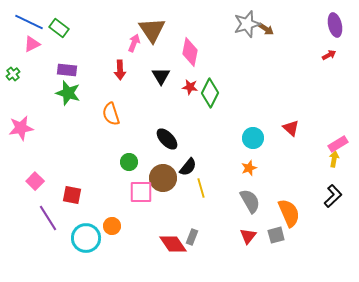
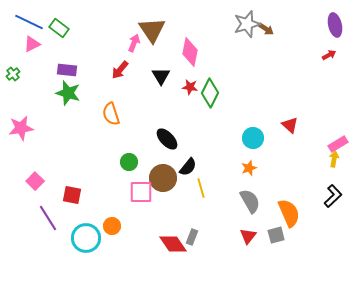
red arrow at (120, 70): rotated 42 degrees clockwise
red triangle at (291, 128): moved 1 px left, 3 px up
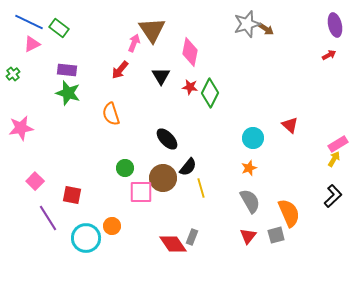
yellow arrow at (334, 159): rotated 21 degrees clockwise
green circle at (129, 162): moved 4 px left, 6 px down
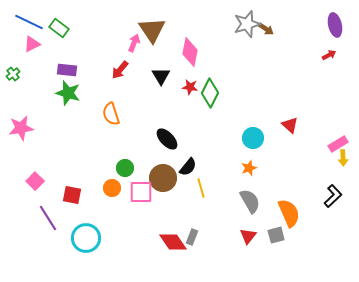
yellow arrow at (334, 159): moved 9 px right, 1 px up; rotated 147 degrees clockwise
orange circle at (112, 226): moved 38 px up
red diamond at (173, 244): moved 2 px up
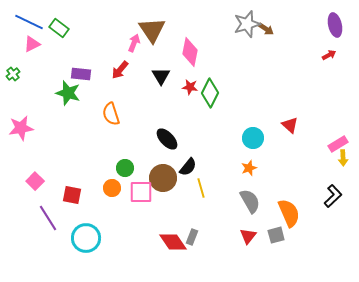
purple rectangle at (67, 70): moved 14 px right, 4 px down
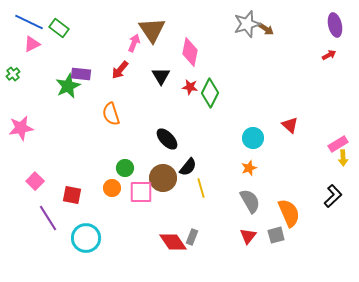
green star at (68, 93): moved 7 px up; rotated 30 degrees clockwise
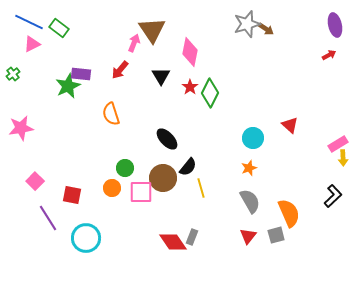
red star at (190, 87): rotated 28 degrees clockwise
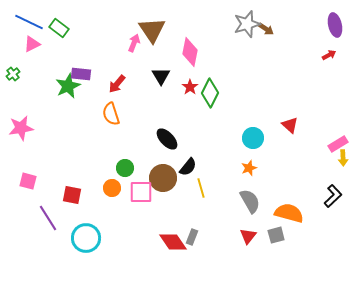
red arrow at (120, 70): moved 3 px left, 14 px down
pink square at (35, 181): moved 7 px left; rotated 30 degrees counterclockwise
orange semicircle at (289, 213): rotated 52 degrees counterclockwise
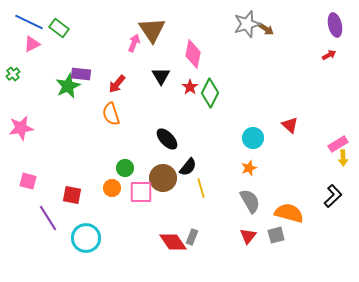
pink diamond at (190, 52): moved 3 px right, 2 px down
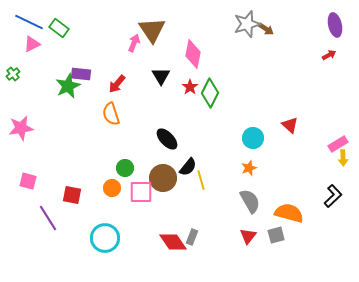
yellow line at (201, 188): moved 8 px up
cyan circle at (86, 238): moved 19 px right
